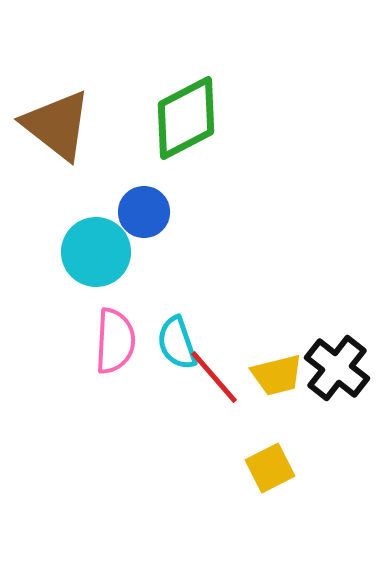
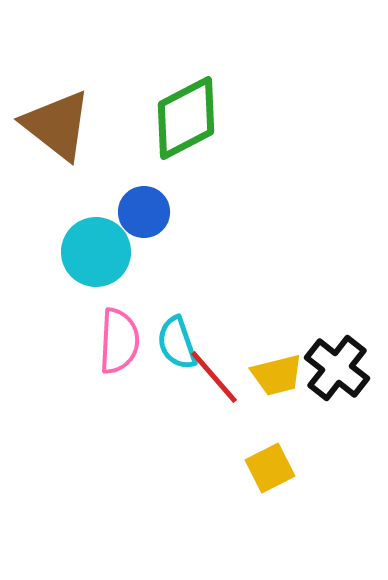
pink semicircle: moved 4 px right
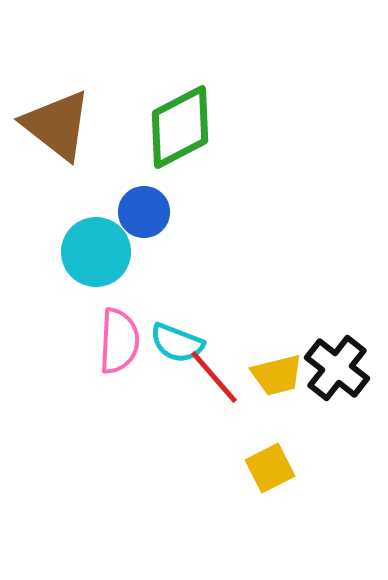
green diamond: moved 6 px left, 9 px down
cyan semicircle: rotated 50 degrees counterclockwise
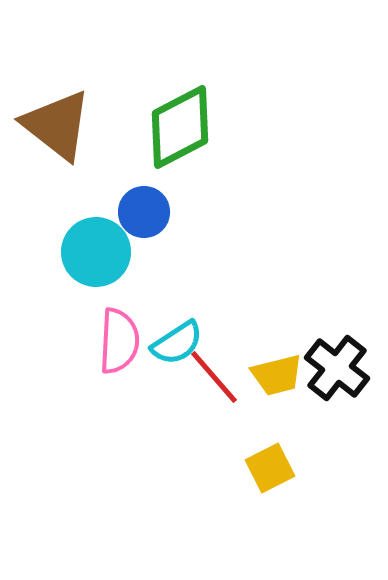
cyan semicircle: rotated 54 degrees counterclockwise
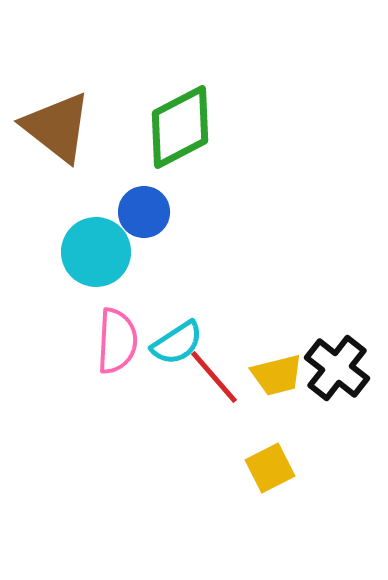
brown triangle: moved 2 px down
pink semicircle: moved 2 px left
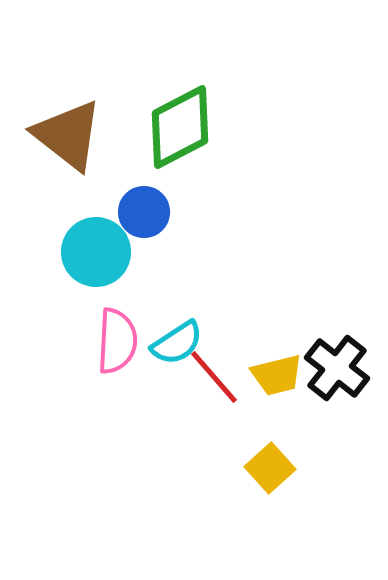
brown triangle: moved 11 px right, 8 px down
yellow square: rotated 15 degrees counterclockwise
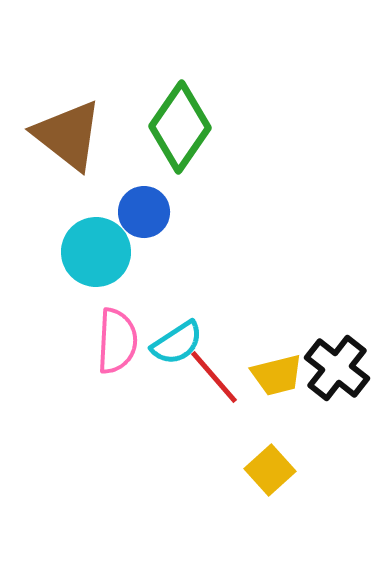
green diamond: rotated 28 degrees counterclockwise
yellow square: moved 2 px down
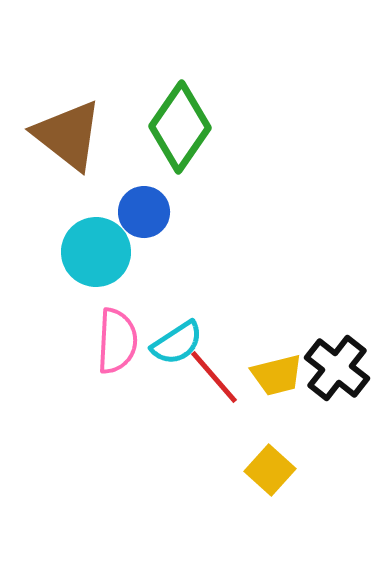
yellow square: rotated 6 degrees counterclockwise
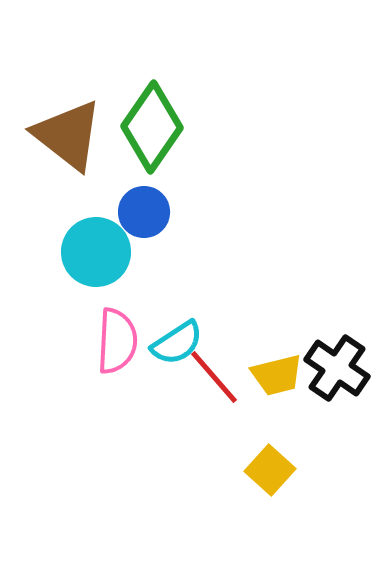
green diamond: moved 28 px left
black cross: rotated 4 degrees counterclockwise
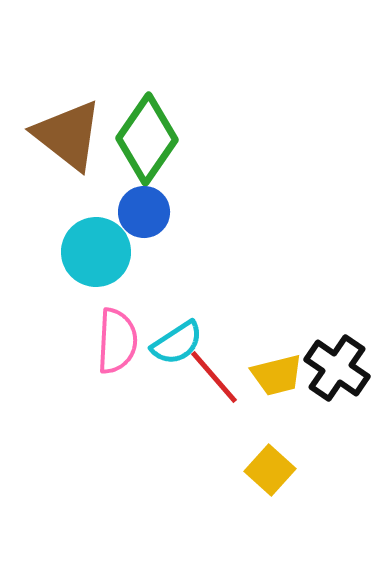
green diamond: moved 5 px left, 12 px down
